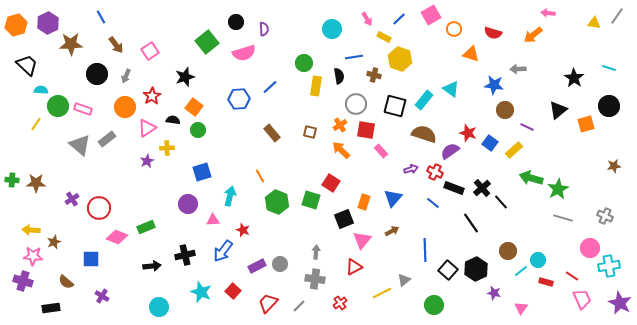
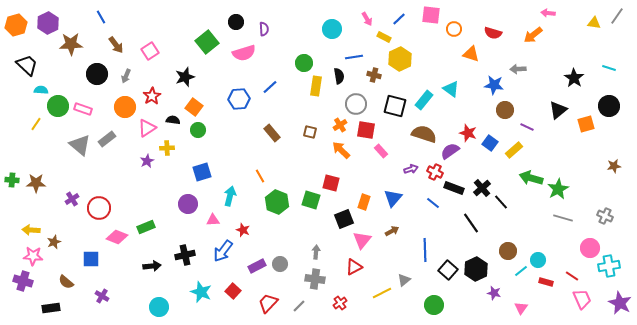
pink square at (431, 15): rotated 36 degrees clockwise
yellow hexagon at (400, 59): rotated 15 degrees clockwise
red square at (331, 183): rotated 18 degrees counterclockwise
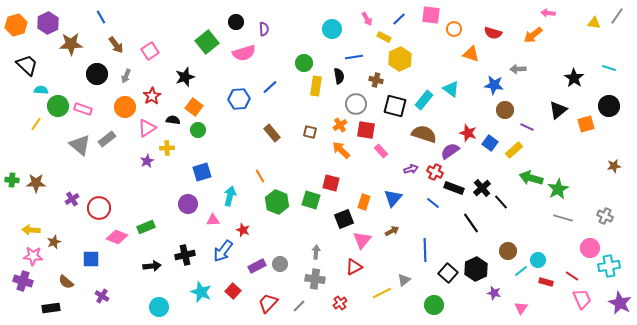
brown cross at (374, 75): moved 2 px right, 5 px down
black square at (448, 270): moved 3 px down
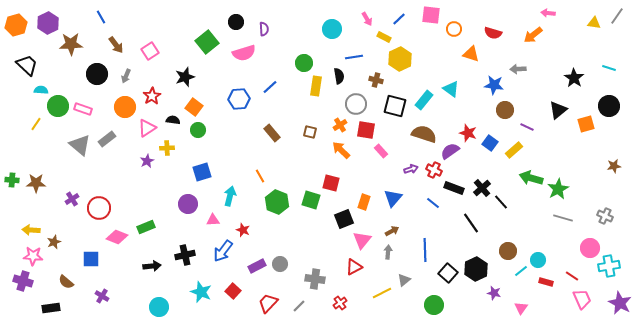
red cross at (435, 172): moved 1 px left, 2 px up
gray arrow at (316, 252): moved 72 px right
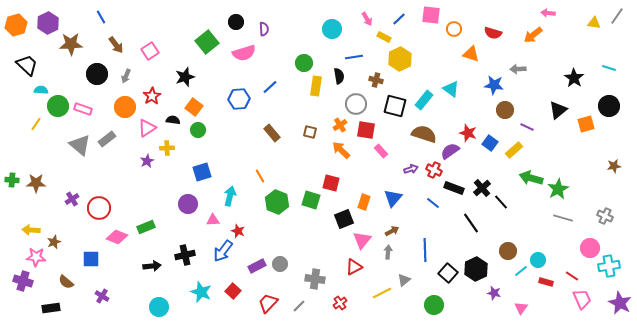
red star at (243, 230): moved 5 px left, 1 px down
pink star at (33, 256): moved 3 px right, 1 px down
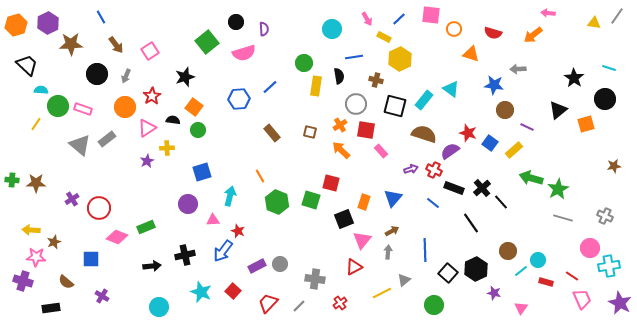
black circle at (609, 106): moved 4 px left, 7 px up
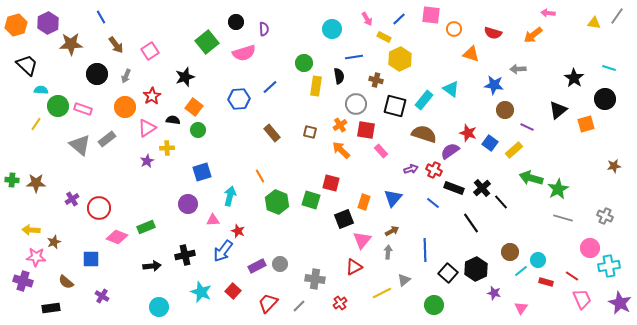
brown circle at (508, 251): moved 2 px right, 1 px down
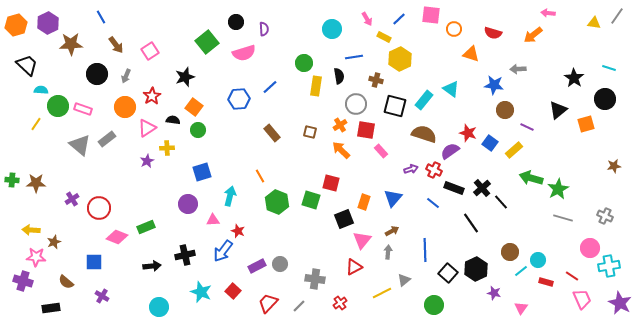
blue square at (91, 259): moved 3 px right, 3 px down
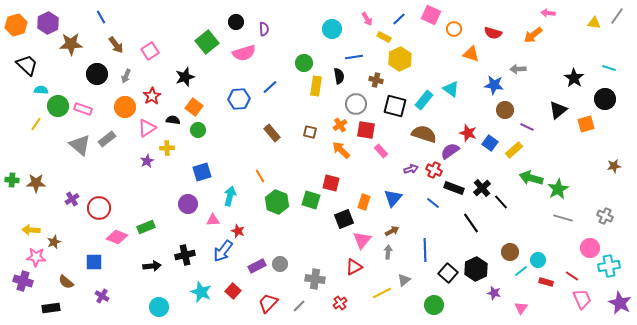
pink square at (431, 15): rotated 18 degrees clockwise
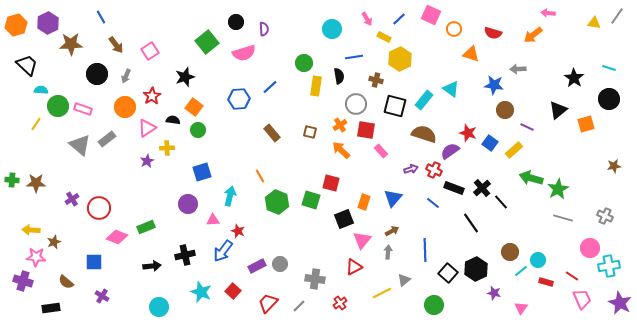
black circle at (605, 99): moved 4 px right
